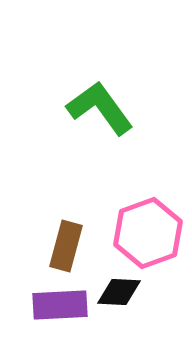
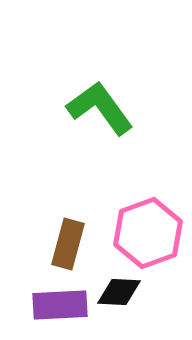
brown rectangle: moved 2 px right, 2 px up
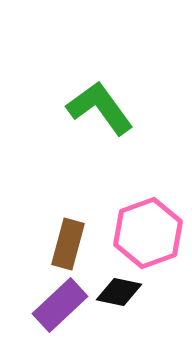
black diamond: rotated 9 degrees clockwise
purple rectangle: rotated 40 degrees counterclockwise
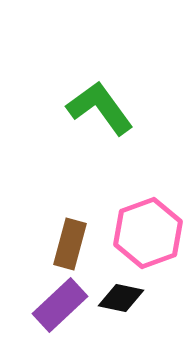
brown rectangle: moved 2 px right
black diamond: moved 2 px right, 6 px down
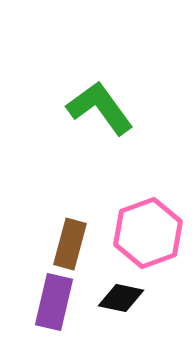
purple rectangle: moved 6 px left, 3 px up; rotated 34 degrees counterclockwise
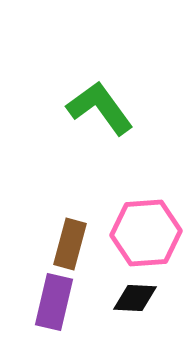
pink hexagon: moved 2 px left; rotated 16 degrees clockwise
black diamond: moved 14 px right; rotated 9 degrees counterclockwise
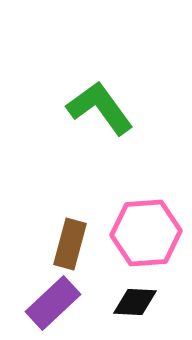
black diamond: moved 4 px down
purple rectangle: moved 1 px left, 1 px down; rotated 34 degrees clockwise
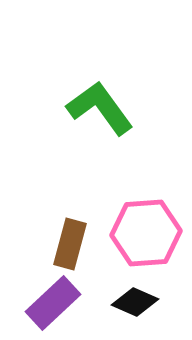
black diamond: rotated 21 degrees clockwise
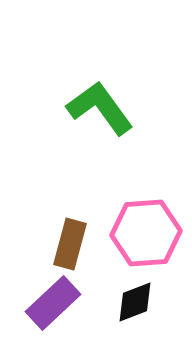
black diamond: rotated 45 degrees counterclockwise
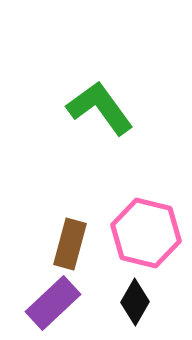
pink hexagon: rotated 18 degrees clockwise
black diamond: rotated 39 degrees counterclockwise
